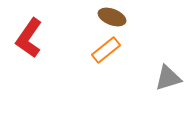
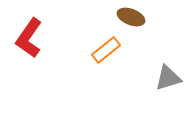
brown ellipse: moved 19 px right
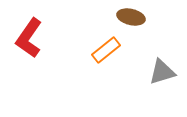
brown ellipse: rotated 8 degrees counterclockwise
gray triangle: moved 6 px left, 6 px up
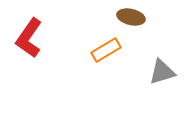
orange rectangle: rotated 8 degrees clockwise
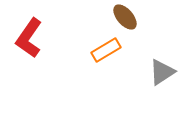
brown ellipse: moved 6 px left; rotated 36 degrees clockwise
gray triangle: rotated 16 degrees counterclockwise
